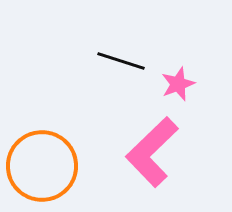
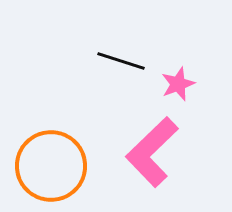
orange circle: moved 9 px right
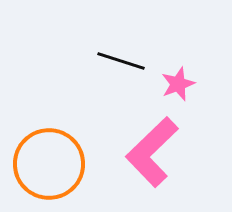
orange circle: moved 2 px left, 2 px up
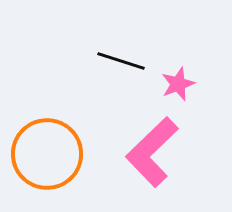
orange circle: moved 2 px left, 10 px up
